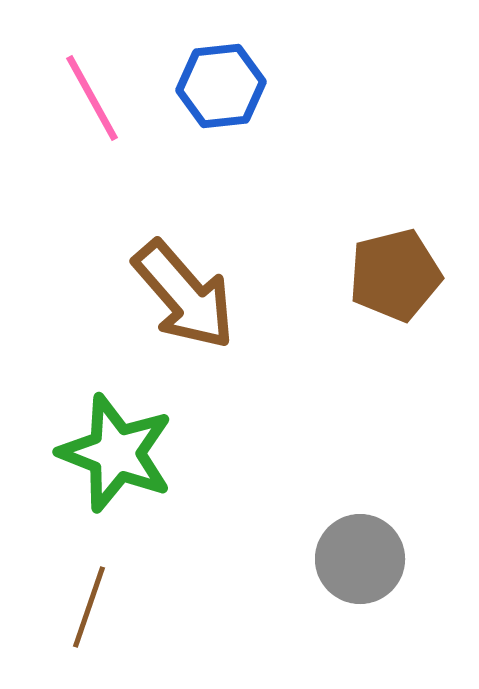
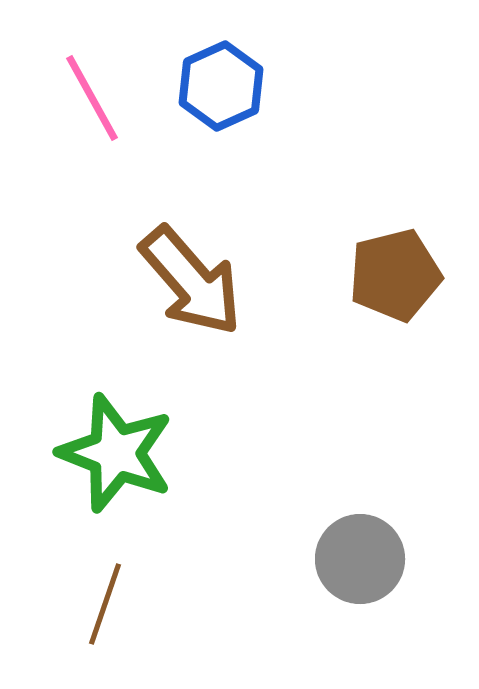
blue hexagon: rotated 18 degrees counterclockwise
brown arrow: moved 7 px right, 14 px up
brown line: moved 16 px right, 3 px up
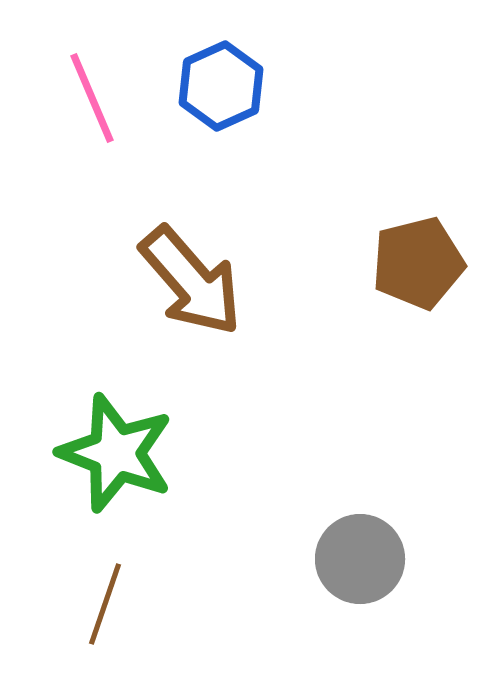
pink line: rotated 6 degrees clockwise
brown pentagon: moved 23 px right, 12 px up
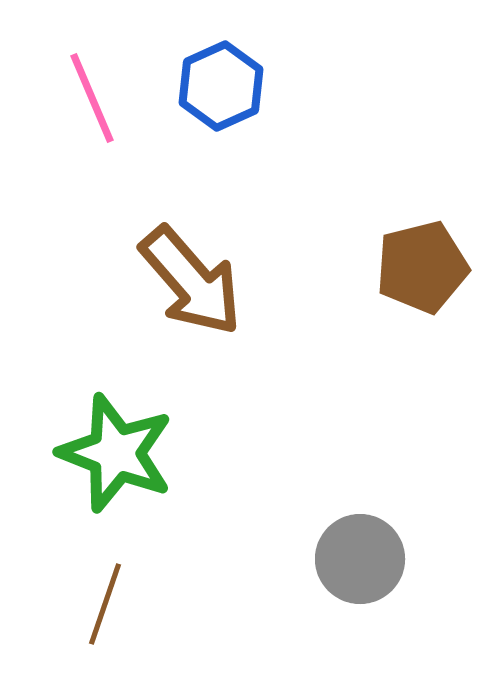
brown pentagon: moved 4 px right, 4 px down
